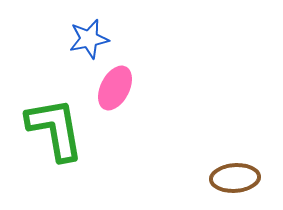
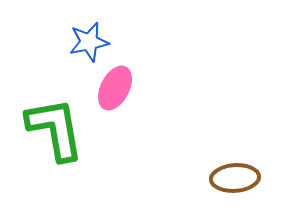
blue star: moved 3 px down
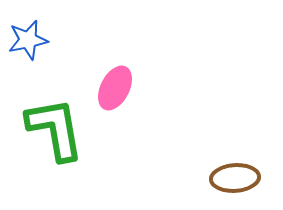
blue star: moved 61 px left, 2 px up
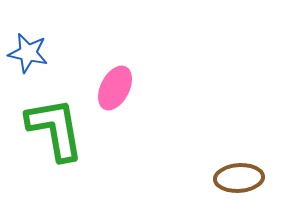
blue star: moved 13 px down; rotated 24 degrees clockwise
brown ellipse: moved 4 px right
